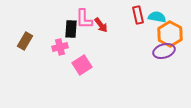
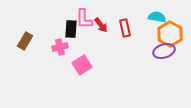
red rectangle: moved 13 px left, 13 px down
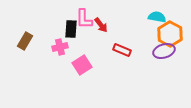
red rectangle: moved 3 px left, 22 px down; rotated 54 degrees counterclockwise
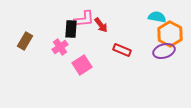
pink L-shape: rotated 95 degrees counterclockwise
pink cross: rotated 21 degrees counterclockwise
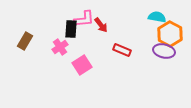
purple ellipse: rotated 30 degrees clockwise
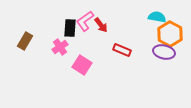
pink L-shape: moved 1 px right, 2 px down; rotated 150 degrees clockwise
black rectangle: moved 1 px left, 1 px up
purple ellipse: moved 1 px down
pink square: rotated 24 degrees counterclockwise
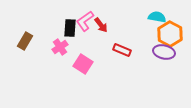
pink square: moved 1 px right, 1 px up
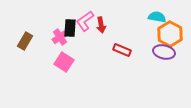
red arrow: rotated 28 degrees clockwise
pink cross: moved 10 px up
pink square: moved 19 px left, 2 px up
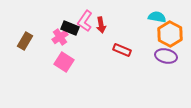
pink L-shape: rotated 20 degrees counterclockwise
black rectangle: rotated 72 degrees counterclockwise
purple ellipse: moved 2 px right, 4 px down
